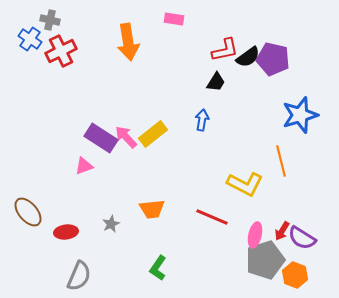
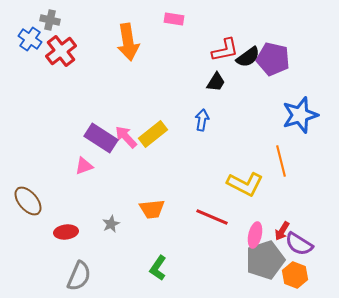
red cross: rotated 12 degrees counterclockwise
brown ellipse: moved 11 px up
purple semicircle: moved 3 px left, 6 px down
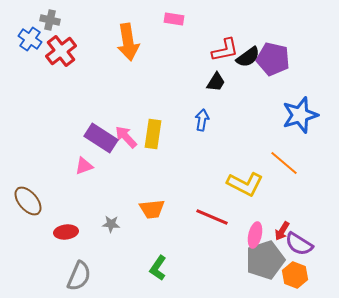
yellow rectangle: rotated 44 degrees counterclockwise
orange line: moved 3 px right, 2 px down; rotated 36 degrees counterclockwise
gray star: rotated 30 degrees clockwise
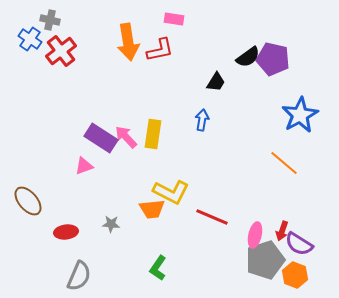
red L-shape: moved 65 px left
blue star: rotated 12 degrees counterclockwise
yellow L-shape: moved 74 px left, 8 px down
red arrow: rotated 12 degrees counterclockwise
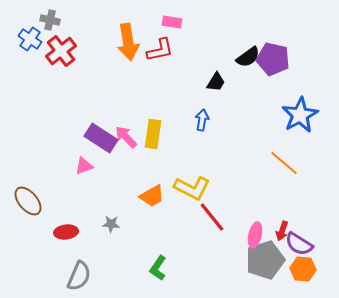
pink rectangle: moved 2 px left, 3 px down
yellow L-shape: moved 21 px right, 4 px up
orange trapezoid: moved 13 px up; rotated 24 degrees counterclockwise
red line: rotated 28 degrees clockwise
orange hexagon: moved 8 px right, 6 px up; rotated 15 degrees counterclockwise
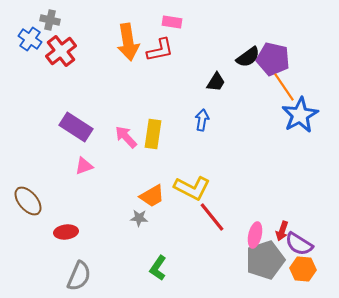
purple rectangle: moved 25 px left, 11 px up
orange line: moved 76 px up; rotated 16 degrees clockwise
gray star: moved 28 px right, 6 px up
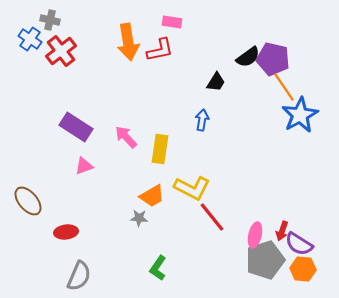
yellow rectangle: moved 7 px right, 15 px down
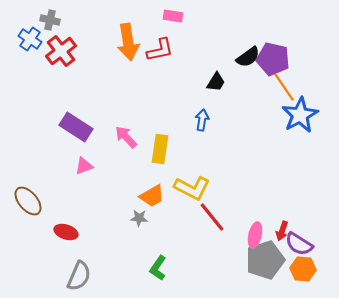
pink rectangle: moved 1 px right, 6 px up
red ellipse: rotated 25 degrees clockwise
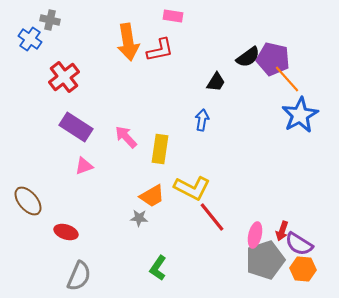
red cross: moved 3 px right, 26 px down
orange line: moved 3 px right, 8 px up; rotated 8 degrees counterclockwise
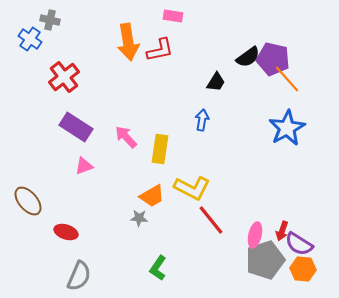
blue star: moved 13 px left, 13 px down
red line: moved 1 px left, 3 px down
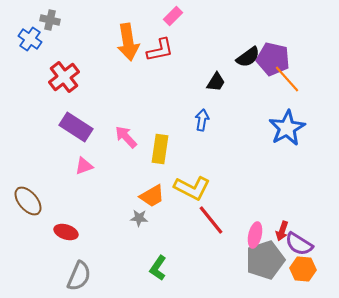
pink rectangle: rotated 54 degrees counterclockwise
